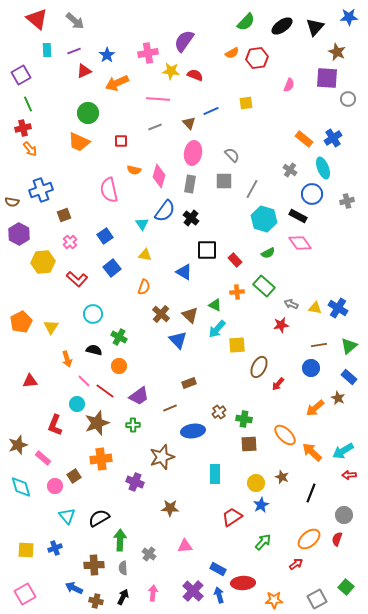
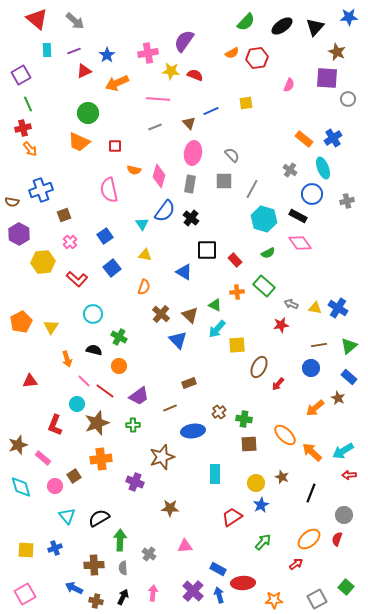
red square at (121, 141): moved 6 px left, 5 px down
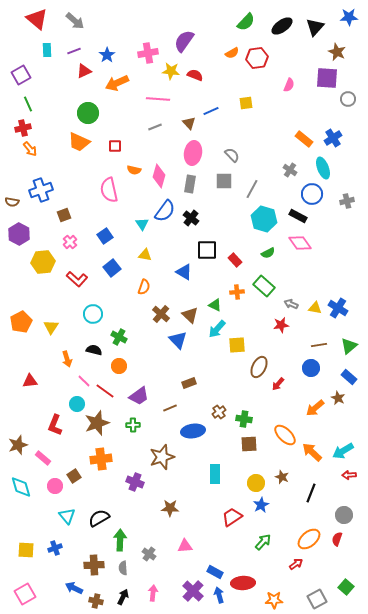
blue rectangle at (218, 569): moved 3 px left, 3 px down
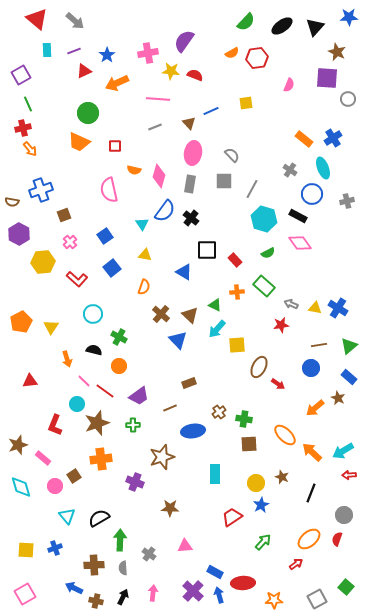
red arrow at (278, 384): rotated 96 degrees counterclockwise
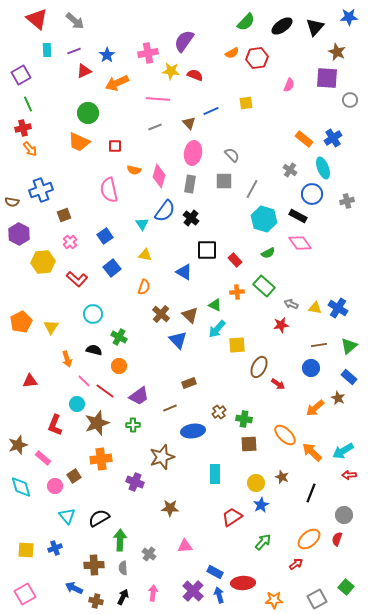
gray circle at (348, 99): moved 2 px right, 1 px down
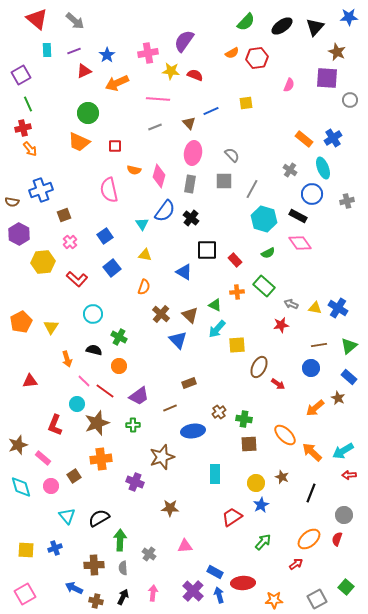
pink circle at (55, 486): moved 4 px left
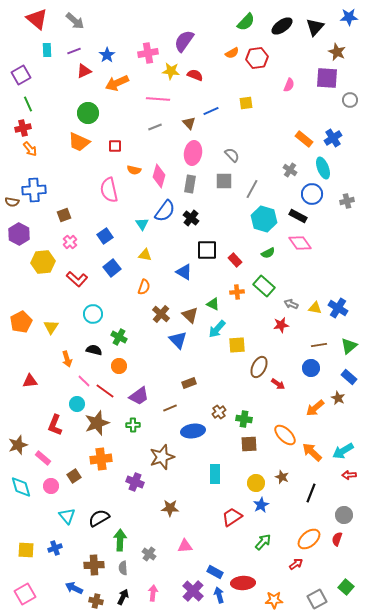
blue cross at (41, 190): moved 7 px left; rotated 15 degrees clockwise
green triangle at (215, 305): moved 2 px left, 1 px up
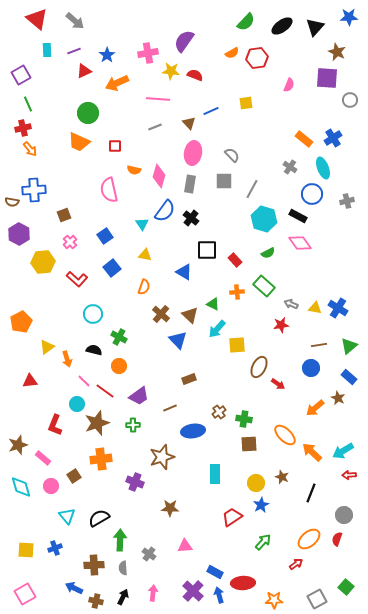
gray cross at (290, 170): moved 3 px up
yellow triangle at (51, 327): moved 4 px left, 20 px down; rotated 21 degrees clockwise
brown rectangle at (189, 383): moved 4 px up
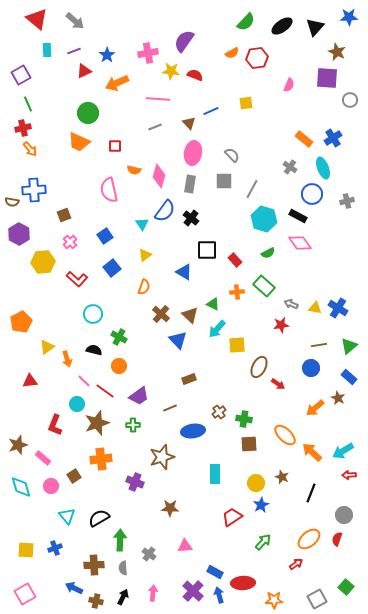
yellow triangle at (145, 255): rotated 48 degrees counterclockwise
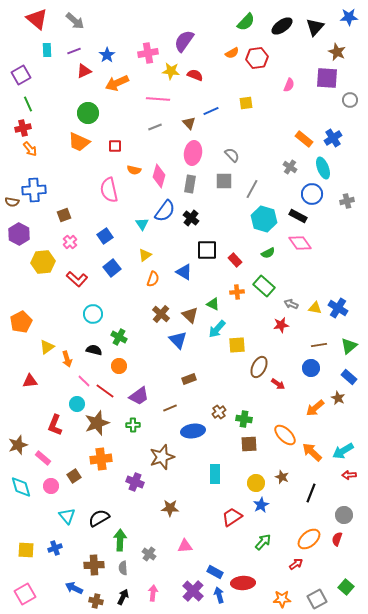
orange semicircle at (144, 287): moved 9 px right, 8 px up
orange star at (274, 600): moved 8 px right, 1 px up
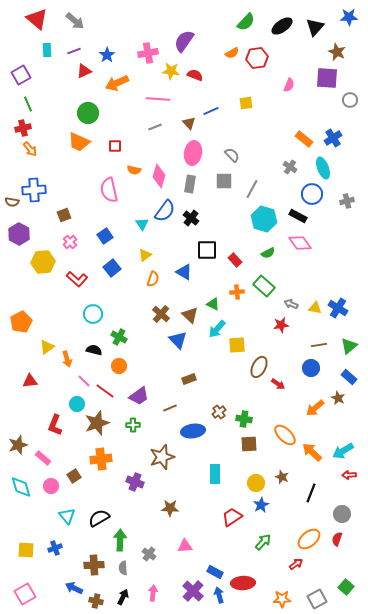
gray circle at (344, 515): moved 2 px left, 1 px up
